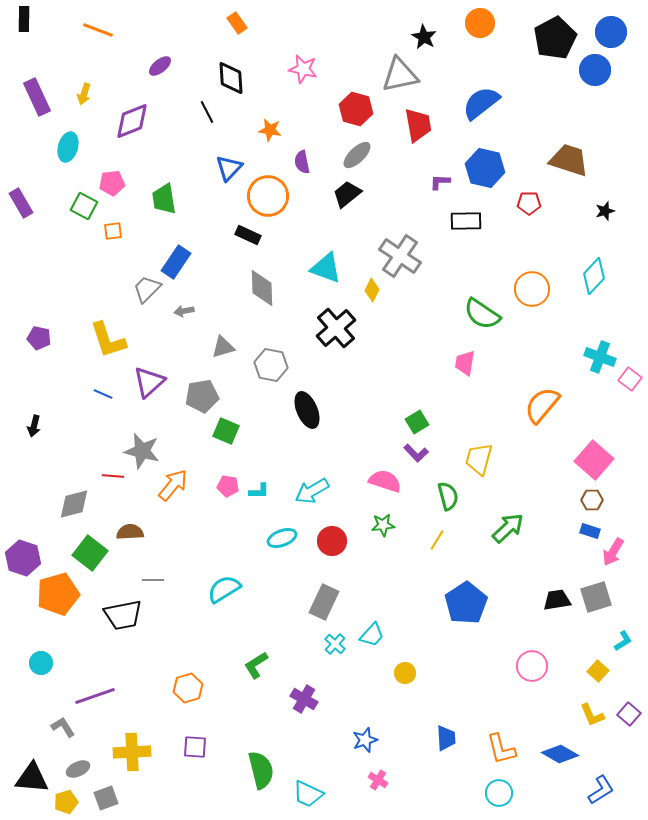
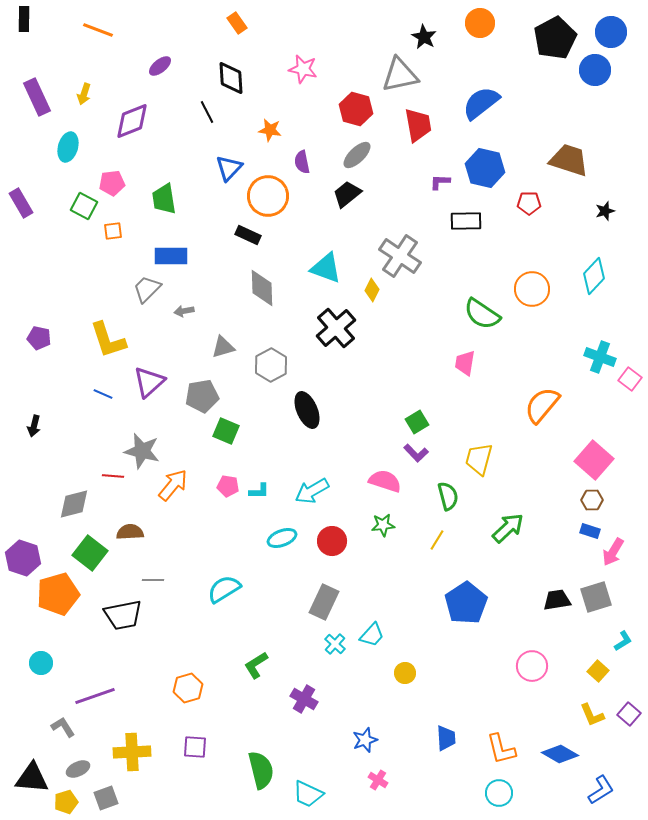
blue rectangle at (176, 262): moved 5 px left, 6 px up; rotated 56 degrees clockwise
gray hexagon at (271, 365): rotated 20 degrees clockwise
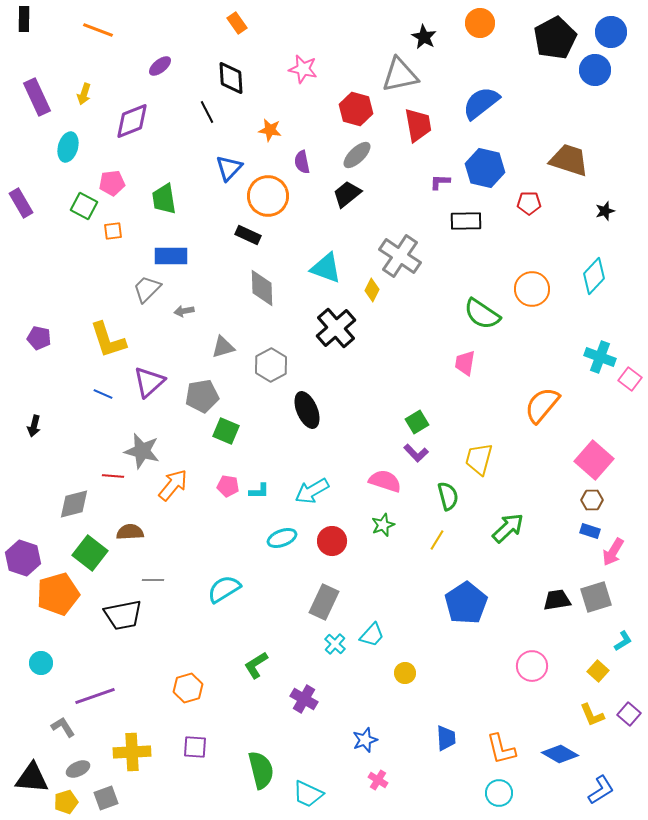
green star at (383, 525): rotated 15 degrees counterclockwise
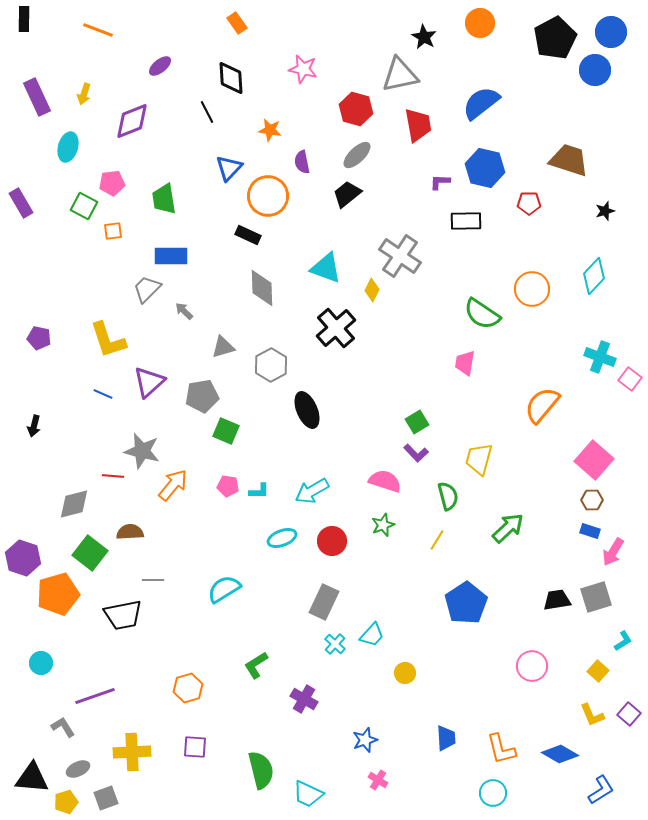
gray arrow at (184, 311): rotated 54 degrees clockwise
cyan circle at (499, 793): moved 6 px left
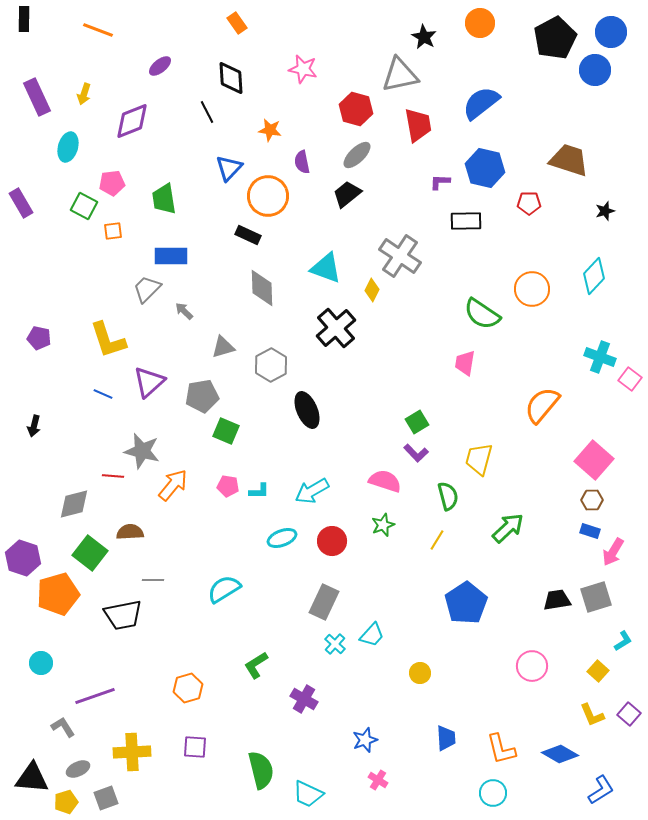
yellow circle at (405, 673): moved 15 px right
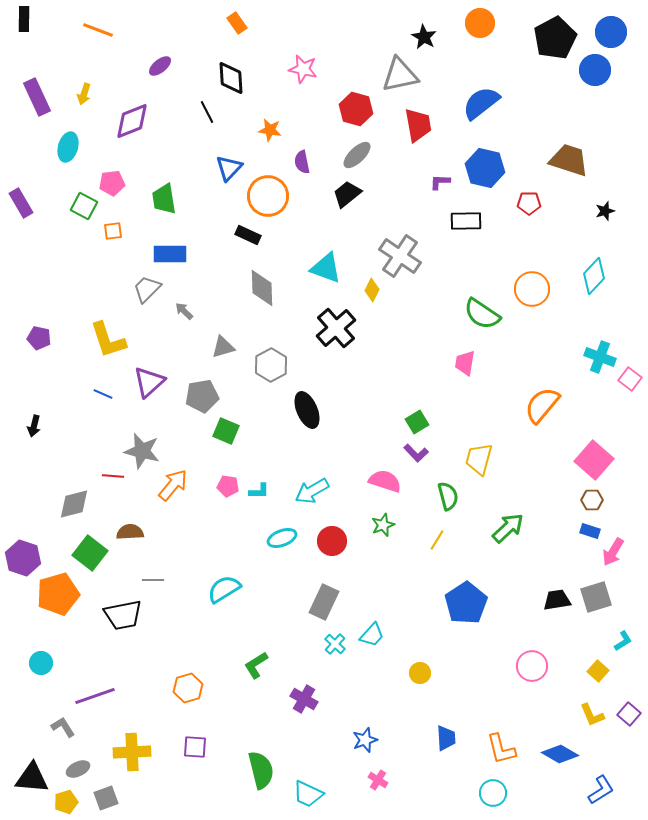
blue rectangle at (171, 256): moved 1 px left, 2 px up
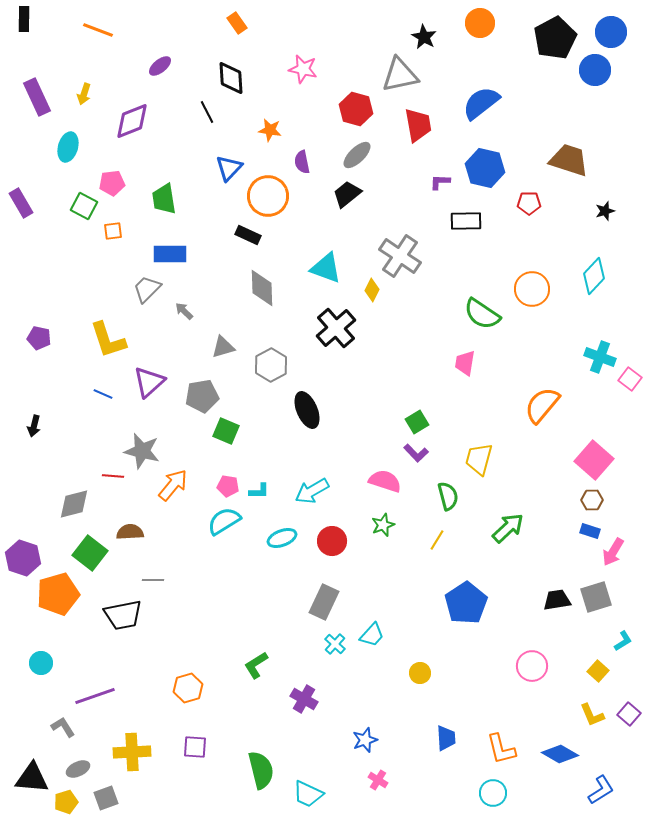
cyan semicircle at (224, 589): moved 68 px up
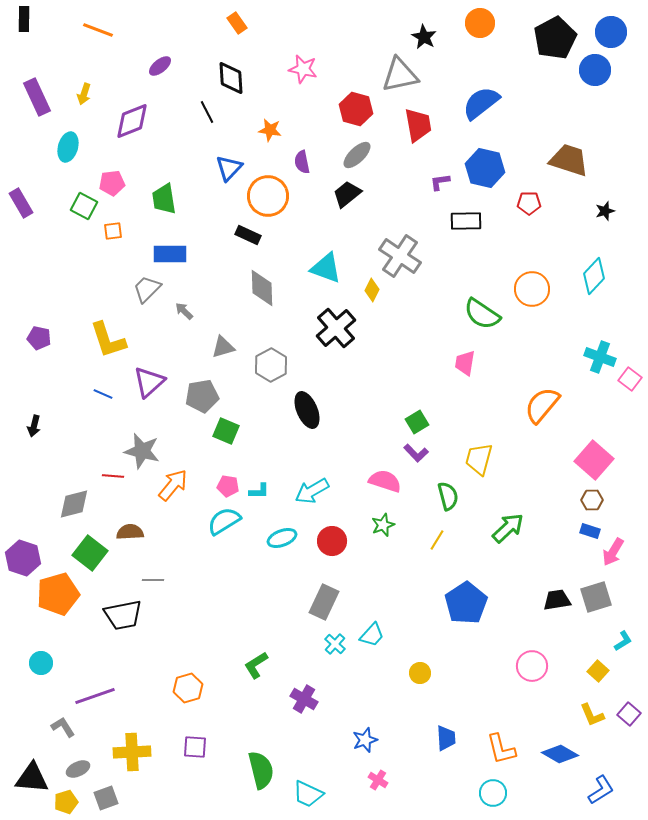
purple L-shape at (440, 182): rotated 10 degrees counterclockwise
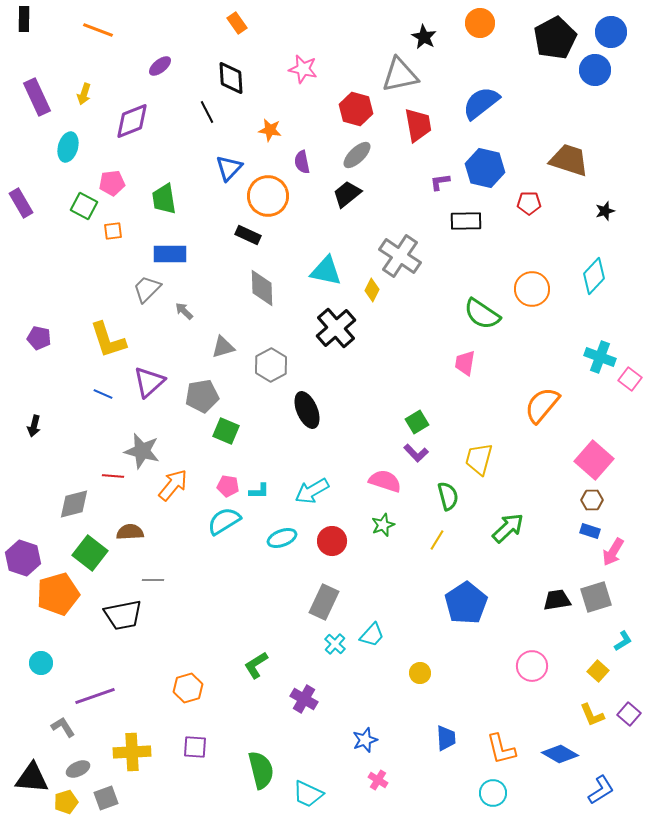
cyan triangle at (326, 268): moved 3 px down; rotated 8 degrees counterclockwise
